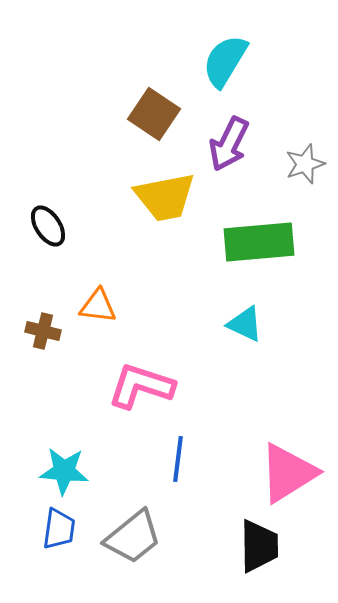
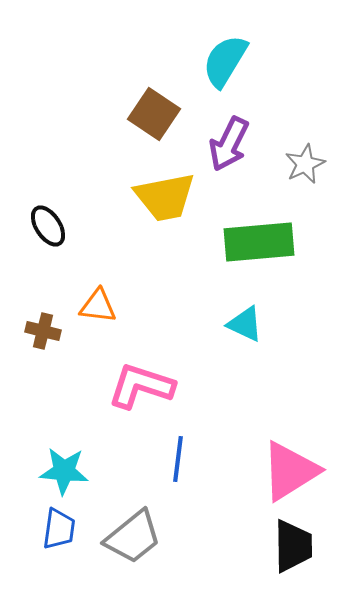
gray star: rotated 6 degrees counterclockwise
pink triangle: moved 2 px right, 2 px up
black trapezoid: moved 34 px right
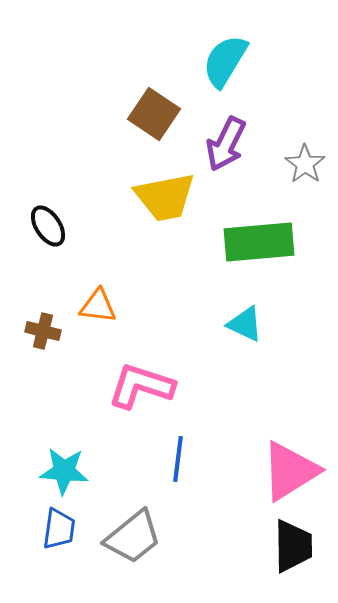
purple arrow: moved 3 px left
gray star: rotated 12 degrees counterclockwise
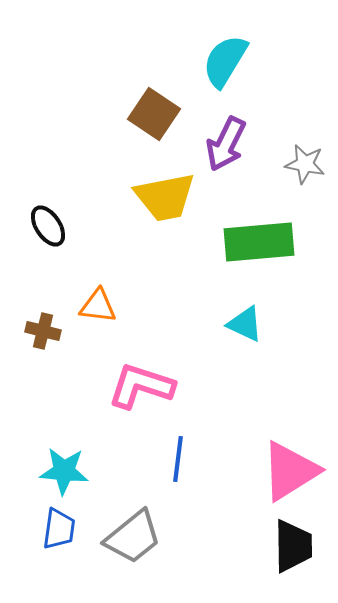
gray star: rotated 24 degrees counterclockwise
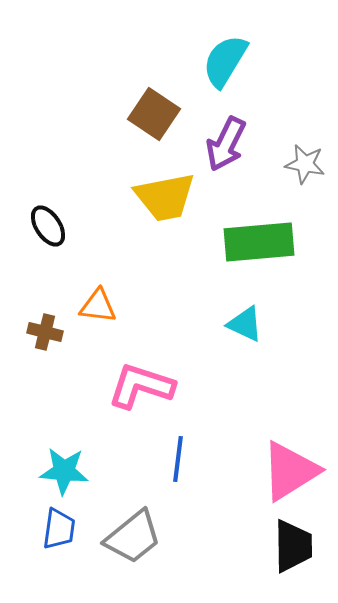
brown cross: moved 2 px right, 1 px down
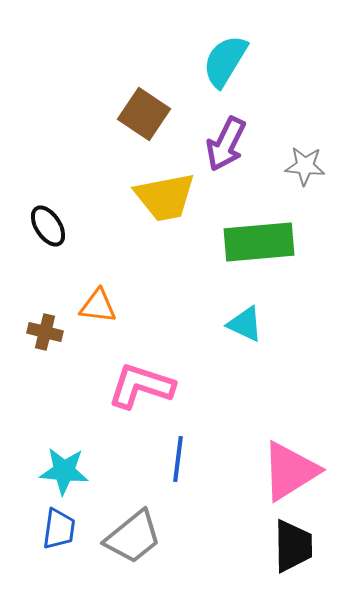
brown square: moved 10 px left
gray star: moved 2 px down; rotated 6 degrees counterclockwise
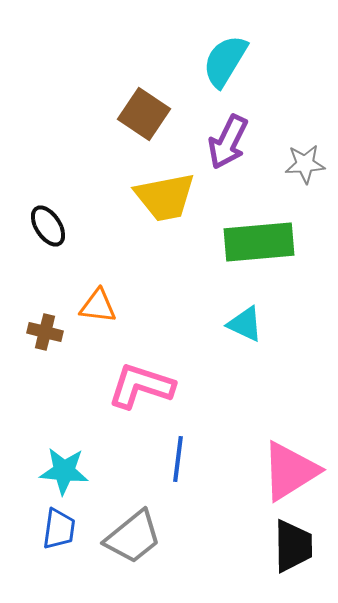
purple arrow: moved 2 px right, 2 px up
gray star: moved 2 px up; rotated 9 degrees counterclockwise
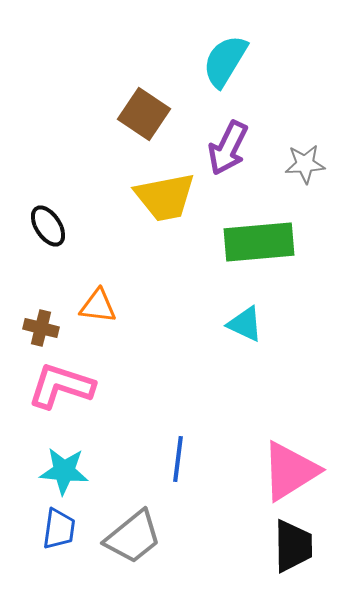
purple arrow: moved 6 px down
brown cross: moved 4 px left, 4 px up
pink L-shape: moved 80 px left
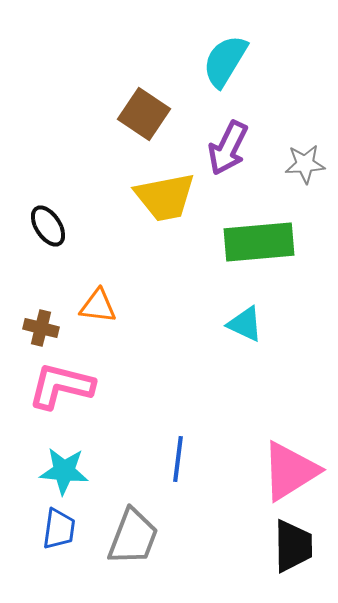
pink L-shape: rotated 4 degrees counterclockwise
gray trapezoid: rotated 30 degrees counterclockwise
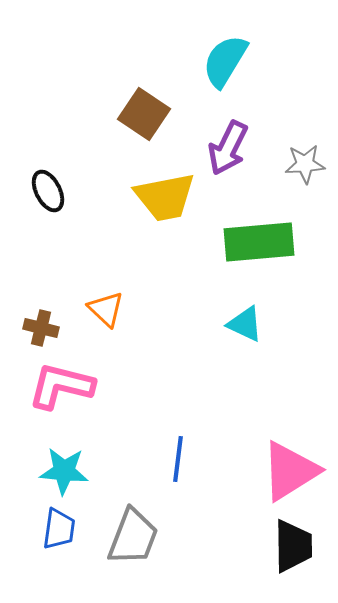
black ellipse: moved 35 px up; rotated 6 degrees clockwise
orange triangle: moved 8 px right, 3 px down; rotated 36 degrees clockwise
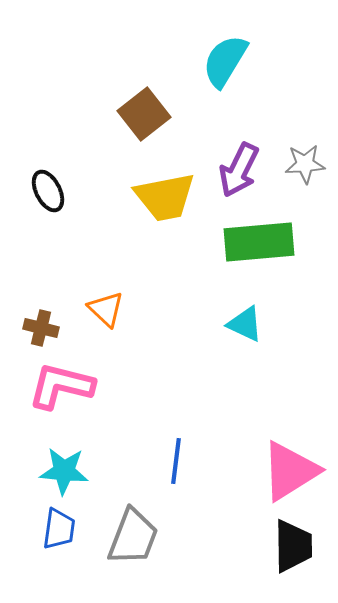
brown square: rotated 18 degrees clockwise
purple arrow: moved 11 px right, 22 px down
blue line: moved 2 px left, 2 px down
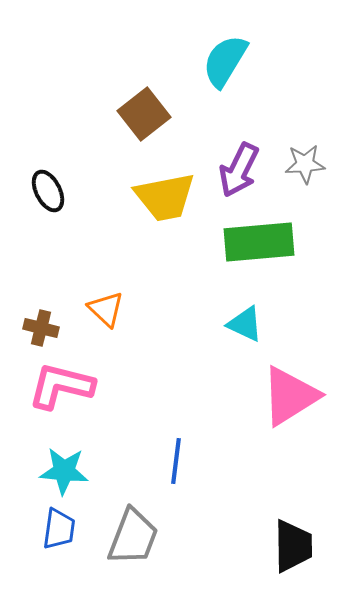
pink triangle: moved 75 px up
